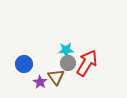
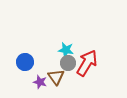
cyan star: rotated 14 degrees clockwise
blue circle: moved 1 px right, 2 px up
purple star: rotated 16 degrees counterclockwise
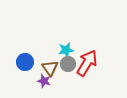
cyan star: rotated 21 degrees counterclockwise
gray circle: moved 1 px down
brown triangle: moved 6 px left, 9 px up
purple star: moved 4 px right, 1 px up
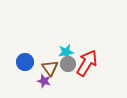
cyan star: moved 2 px down
